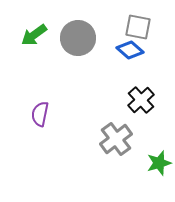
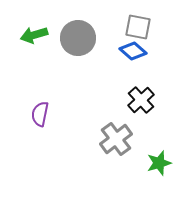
green arrow: rotated 20 degrees clockwise
blue diamond: moved 3 px right, 1 px down
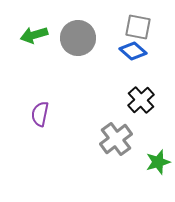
green star: moved 1 px left, 1 px up
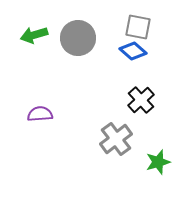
purple semicircle: rotated 75 degrees clockwise
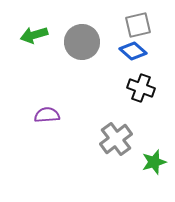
gray square: moved 2 px up; rotated 24 degrees counterclockwise
gray circle: moved 4 px right, 4 px down
black cross: moved 12 px up; rotated 28 degrees counterclockwise
purple semicircle: moved 7 px right, 1 px down
green star: moved 4 px left
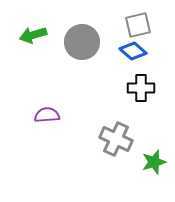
green arrow: moved 1 px left
black cross: rotated 20 degrees counterclockwise
gray cross: rotated 28 degrees counterclockwise
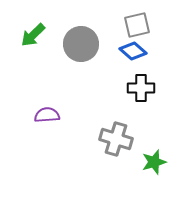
gray square: moved 1 px left
green arrow: rotated 28 degrees counterclockwise
gray circle: moved 1 px left, 2 px down
gray cross: rotated 8 degrees counterclockwise
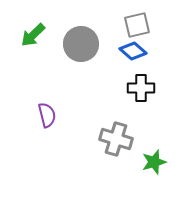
purple semicircle: rotated 80 degrees clockwise
